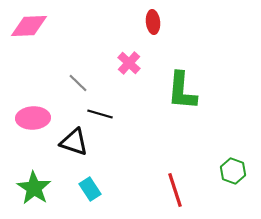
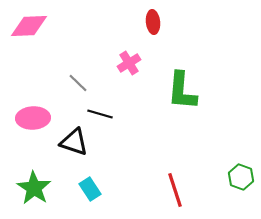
pink cross: rotated 15 degrees clockwise
green hexagon: moved 8 px right, 6 px down
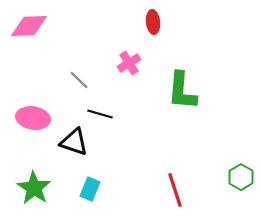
gray line: moved 1 px right, 3 px up
pink ellipse: rotated 12 degrees clockwise
green hexagon: rotated 10 degrees clockwise
cyan rectangle: rotated 55 degrees clockwise
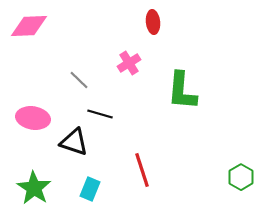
red line: moved 33 px left, 20 px up
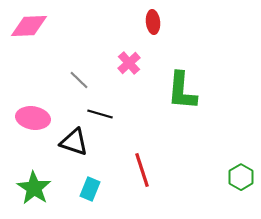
pink cross: rotated 10 degrees counterclockwise
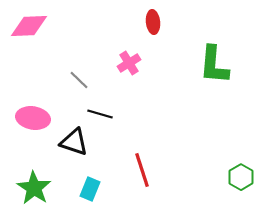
pink cross: rotated 10 degrees clockwise
green L-shape: moved 32 px right, 26 px up
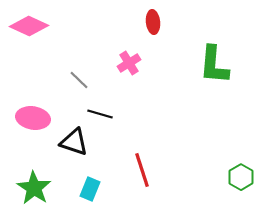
pink diamond: rotated 27 degrees clockwise
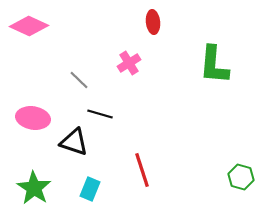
green hexagon: rotated 15 degrees counterclockwise
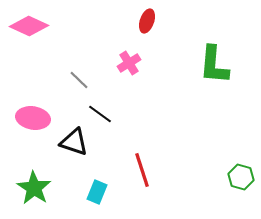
red ellipse: moved 6 px left, 1 px up; rotated 25 degrees clockwise
black line: rotated 20 degrees clockwise
cyan rectangle: moved 7 px right, 3 px down
